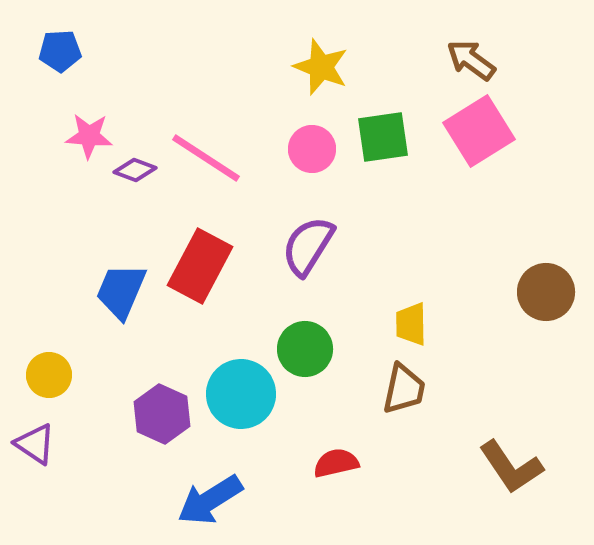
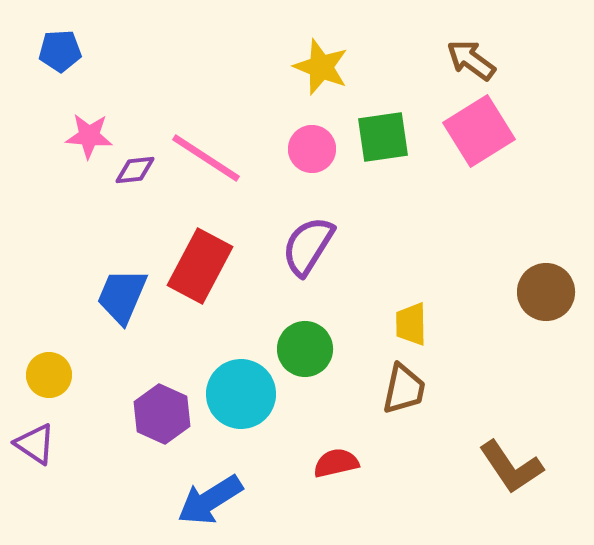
purple diamond: rotated 27 degrees counterclockwise
blue trapezoid: moved 1 px right, 5 px down
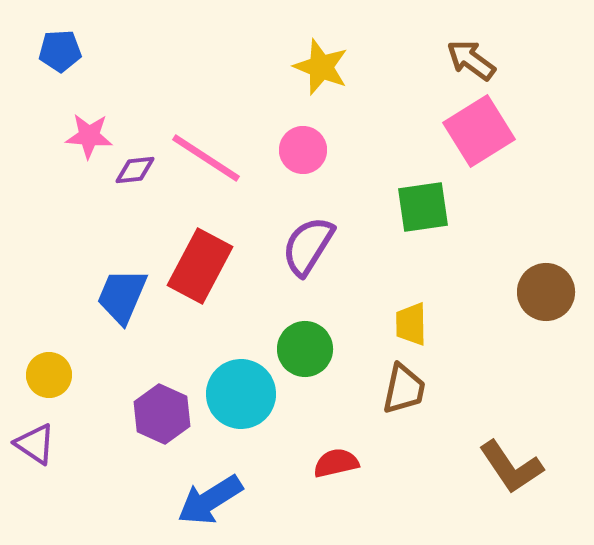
green square: moved 40 px right, 70 px down
pink circle: moved 9 px left, 1 px down
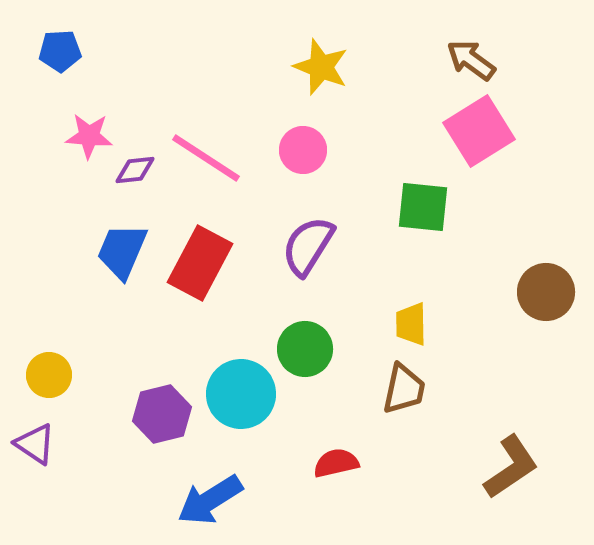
green square: rotated 14 degrees clockwise
red rectangle: moved 3 px up
blue trapezoid: moved 45 px up
purple hexagon: rotated 22 degrees clockwise
brown L-shape: rotated 90 degrees counterclockwise
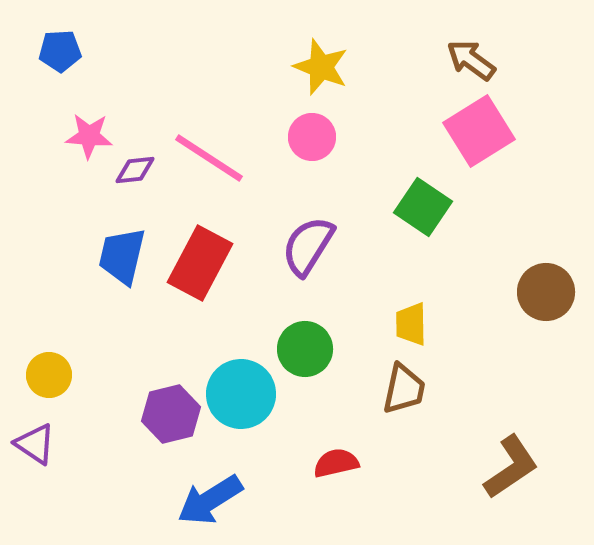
pink circle: moved 9 px right, 13 px up
pink line: moved 3 px right
green square: rotated 28 degrees clockwise
blue trapezoid: moved 5 px down; rotated 10 degrees counterclockwise
purple hexagon: moved 9 px right
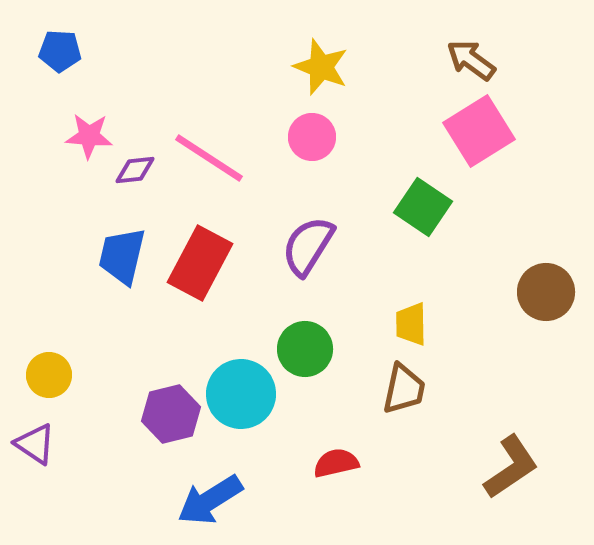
blue pentagon: rotated 6 degrees clockwise
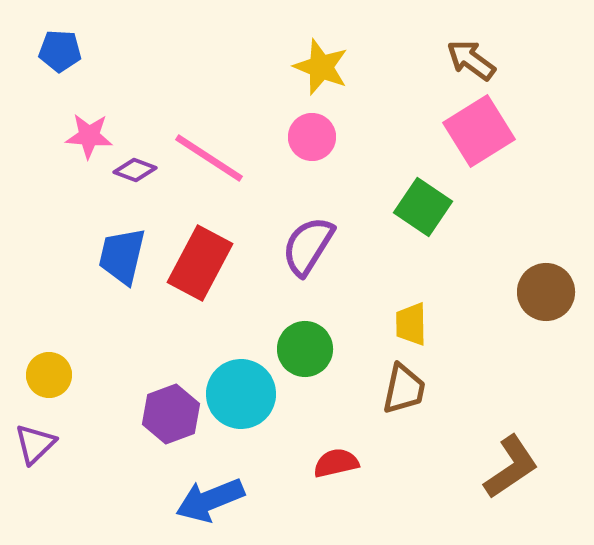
purple diamond: rotated 27 degrees clockwise
purple hexagon: rotated 6 degrees counterclockwise
purple triangle: rotated 42 degrees clockwise
blue arrow: rotated 10 degrees clockwise
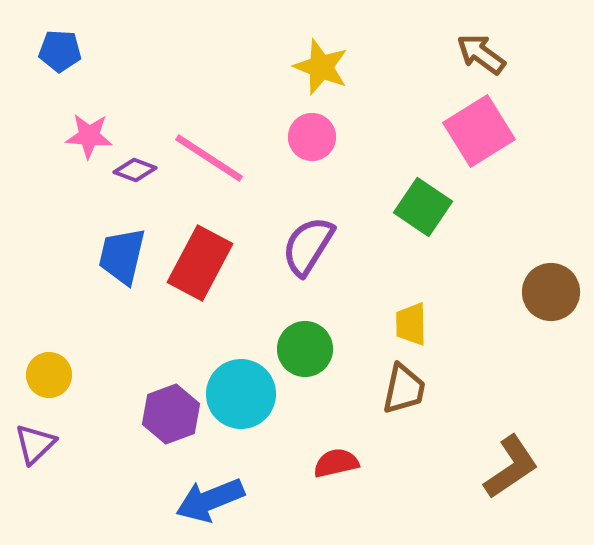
brown arrow: moved 10 px right, 6 px up
brown circle: moved 5 px right
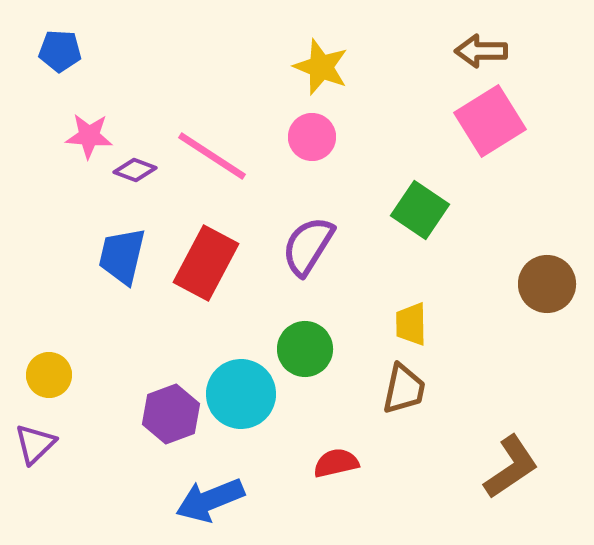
brown arrow: moved 3 px up; rotated 36 degrees counterclockwise
pink square: moved 11 px right, 10 px up
pink line: moved 3 px right, 2 px up
green square: moved 3 px left, 3 px down
red rectangle: moved 6 px right
brown circle: moved 4 px left, 8 px up
